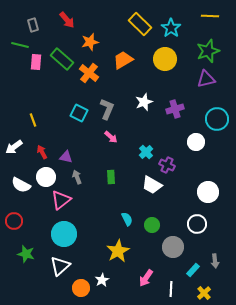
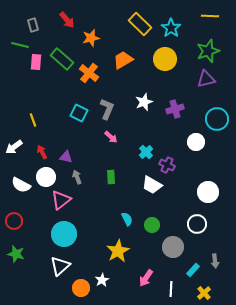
orange star at (90, 42): moved 1 px right, 4 px up
green star at (26, 254): moved 10 px left
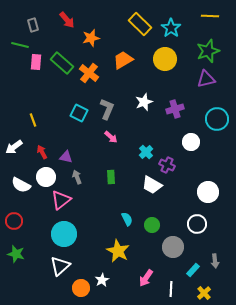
green rectangle at (62, 59): moved 4 px down
white circle at (196, 142): moved 5 px left
yellow star at (118, 251): rotated 15 degrees counterclockwise
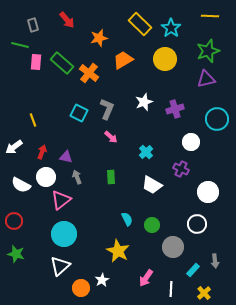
orange star at (91, 38): moved 8 px right
red arrow at (42, 152): rotated 48 degrees clockwise
purple cross at (167, 165): moved 14 px right, 4 px down
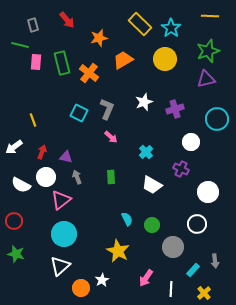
green rectangle at (62, 63): rotated 35 degrees clockwise
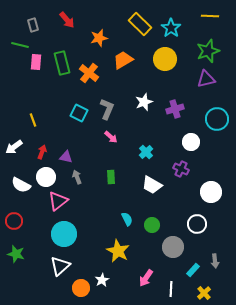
white circle at (208, 192): moved 3 px right
pink triangle at (61, 200): moved 3 px left, 1 px down
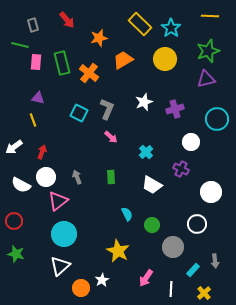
purple triangle at (66, 157): moved 28 px left, 59 px up
cyan semicircle at (127, 219): moved 5 px up
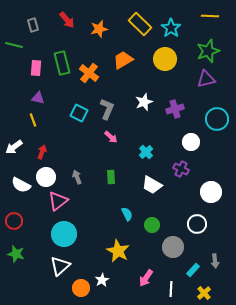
orange star at (99, 38): moved 9 px up
green line at (20, 45): moved 6 px left
pink rectangle at (36, 62): moved 6 px down
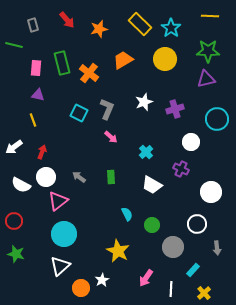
green star at (208, 51): rotated 20 degrees clockwise
purple triangle at (38, 98): moved 3 px up
gray arrow at (77, 177): moved 2 px right; rotated 32 degrees counterclockwise
gray arrow at (215, 261): moved 2 px right, 13 px up
